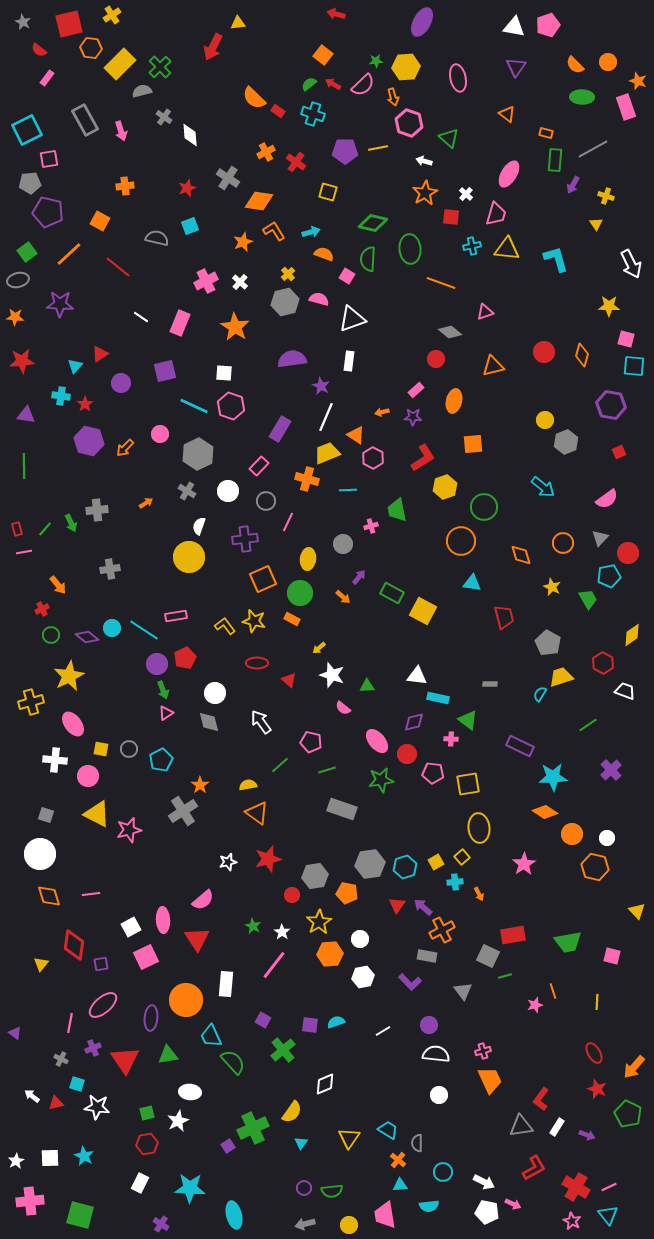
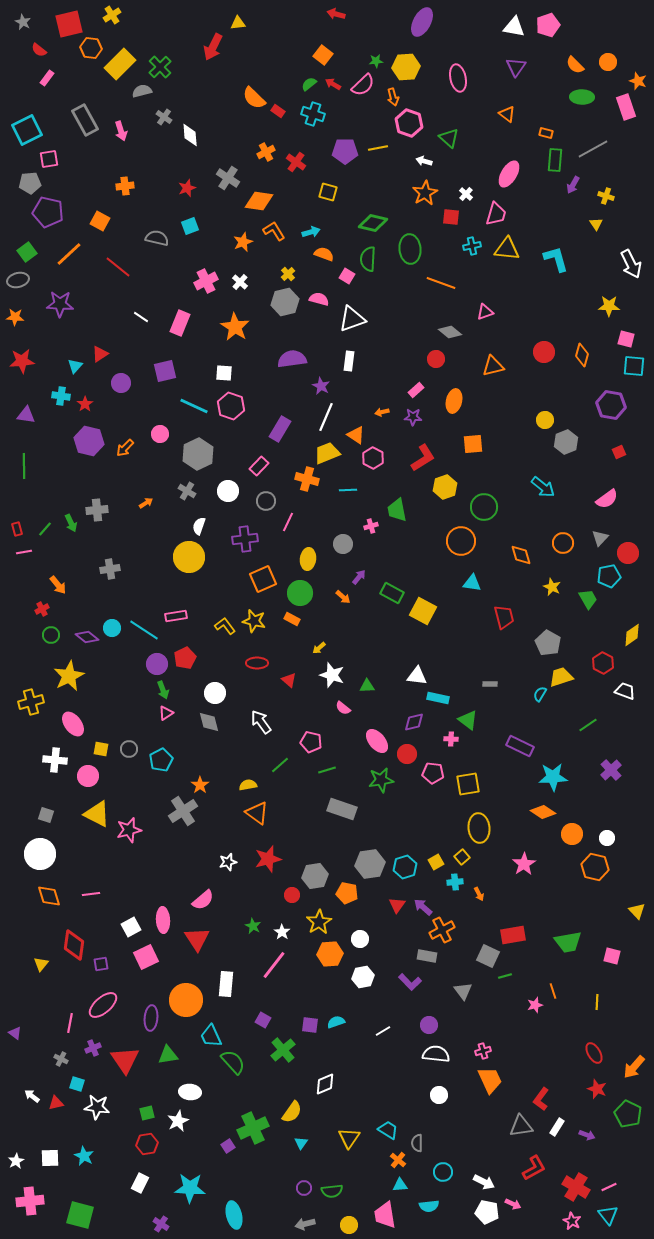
orange diamond at (545, 812): moved 2 px left
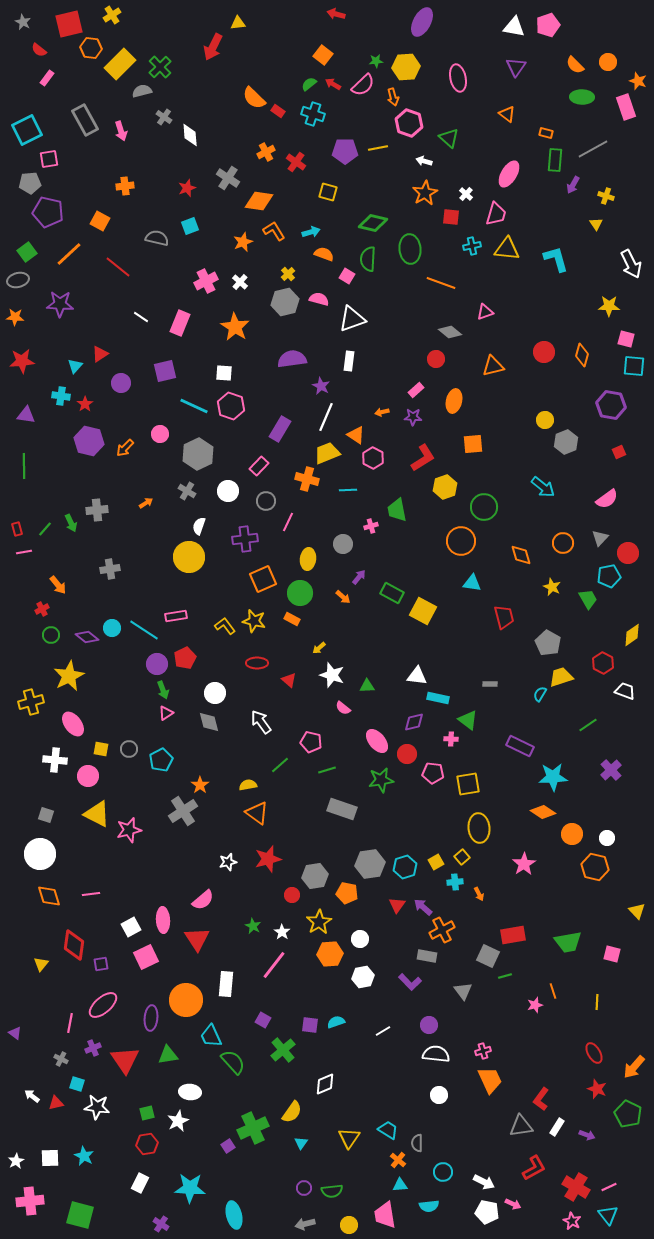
pink square at (612, 956): moved 2 px up
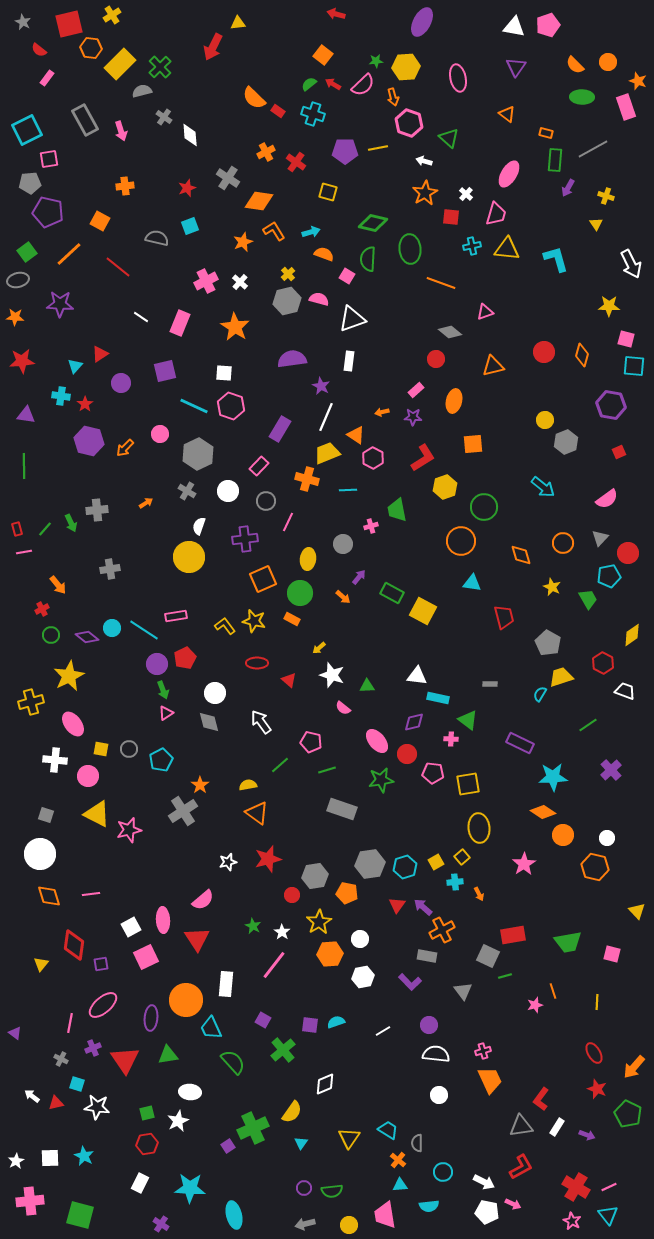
purple arrow at (573, 185): moved 5 px left, 3 px down
gray hexagon at (285, 302): moved 2 px right, 1 px up
purple rectangle at (520, 746): moved 3 px up
orange circle at (572, 834): moved 9 px left, 1 px down
cyan trapezoid at (211, 1036): moved 8 px up
red L-shape at (534, 1168): moved 13 px left, 1 px up
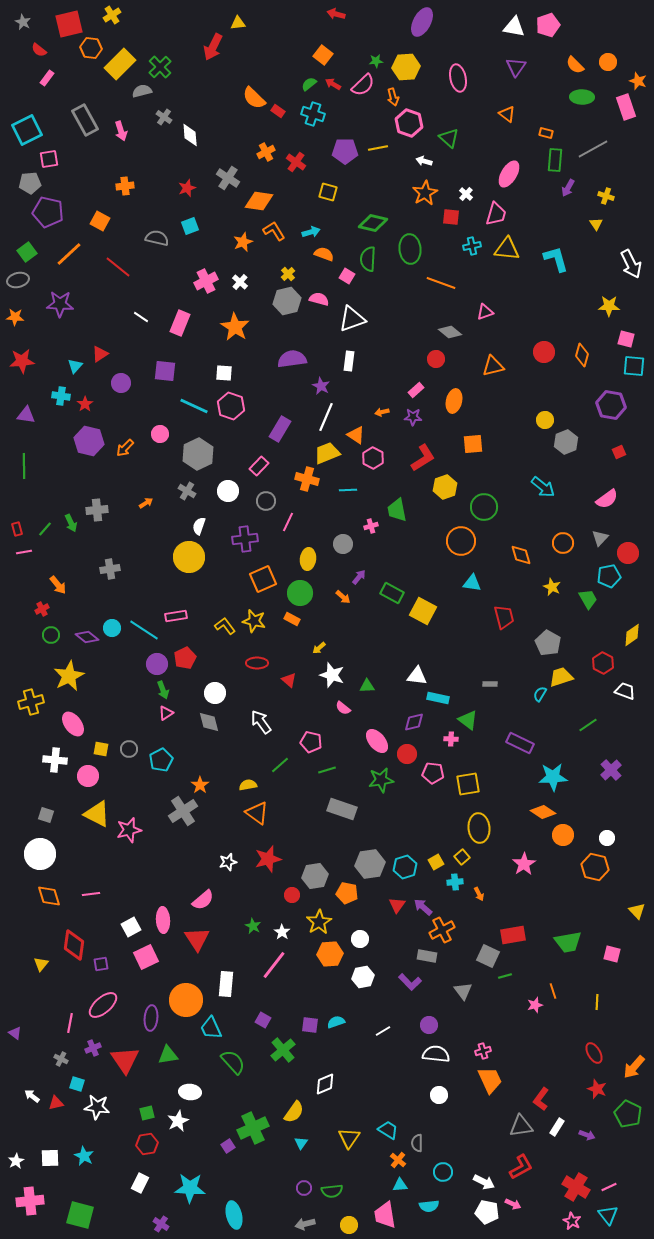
purple square at (165, 371): rotated 20 degrees clockwise
yellow semicircle at (292, 1112): moved 2 px right
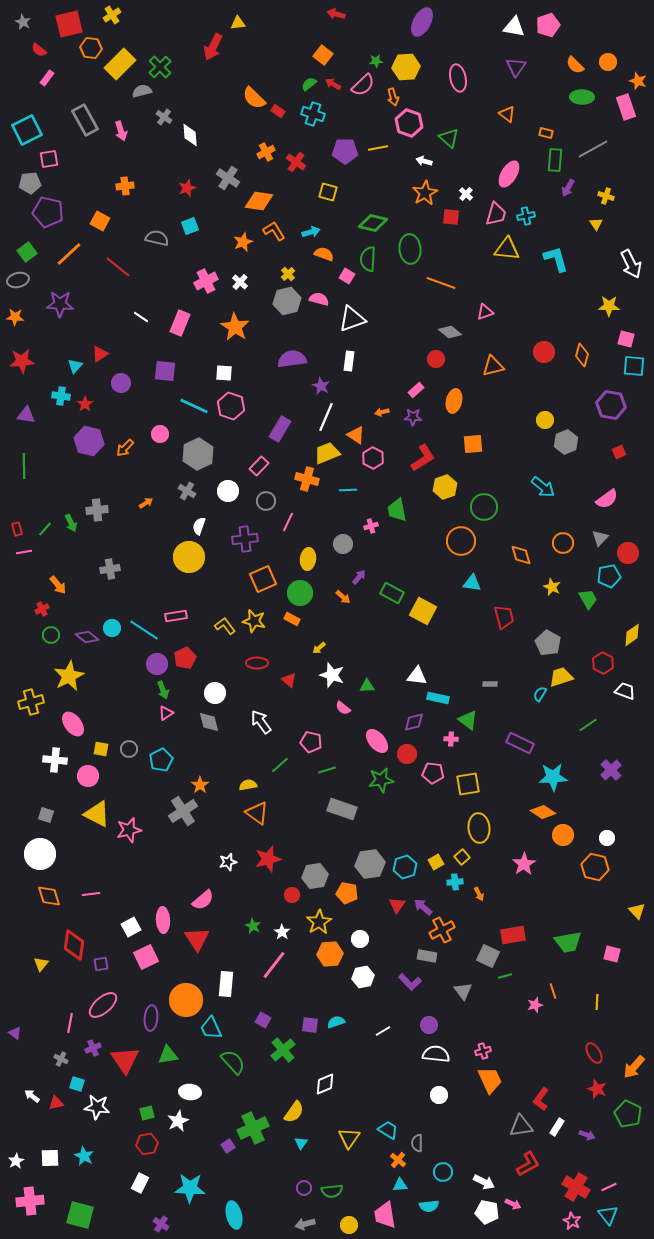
cyan cross at (472, 246): moved 54 px right, 30 px up
red L-shape at (521, 1167): moved 7 px right, 3 px up
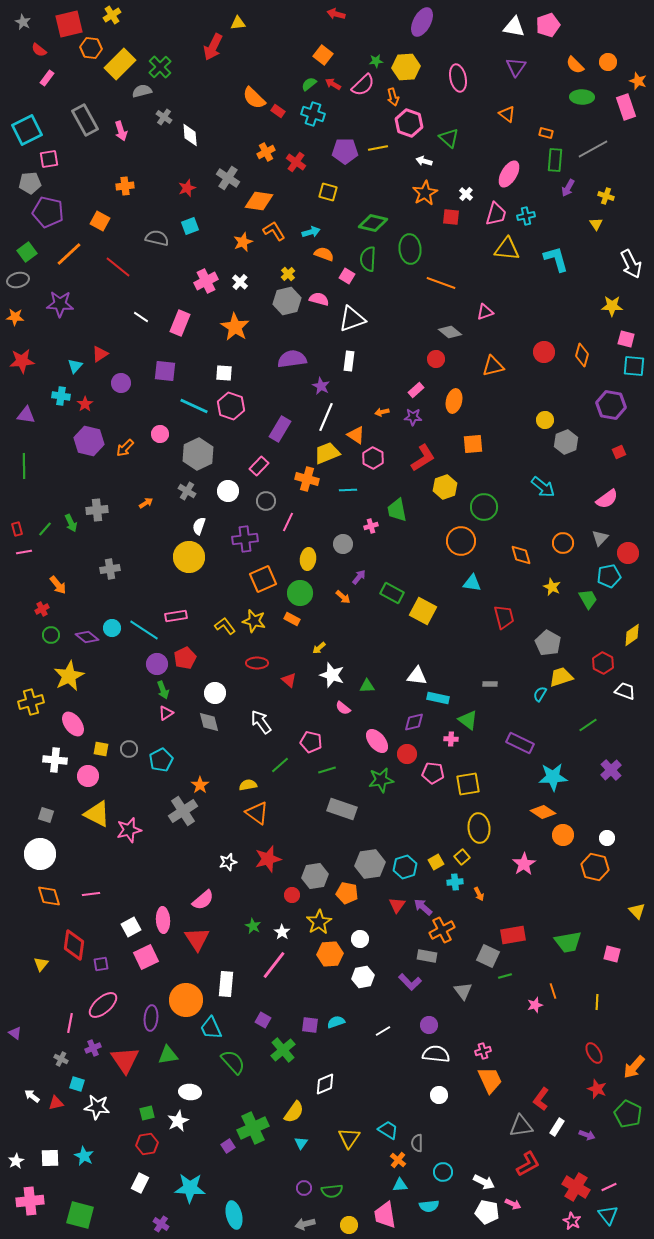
yellow star at (609, 306): moved 3 px right
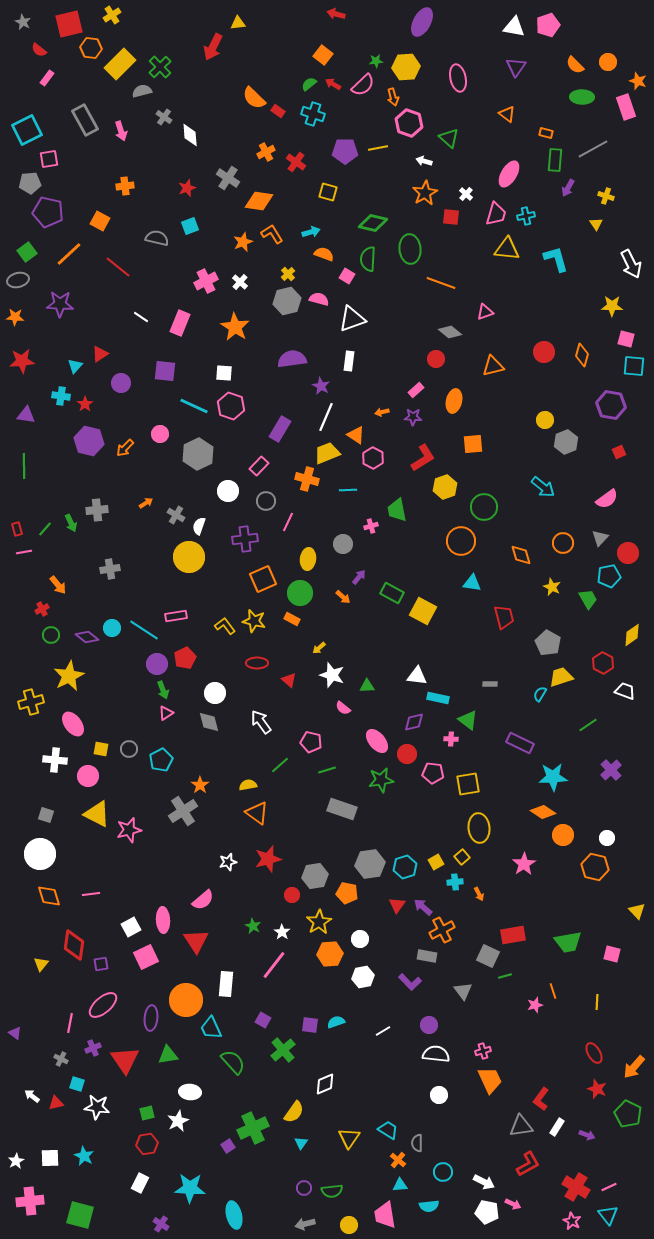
orange L-shape at (274, 231): moved 2 px left, 3 px down
gray cross at (187, 491): moved 11 px left, 24 px down
red triangle at (197, 939): moved 1 px left, 2 px down
